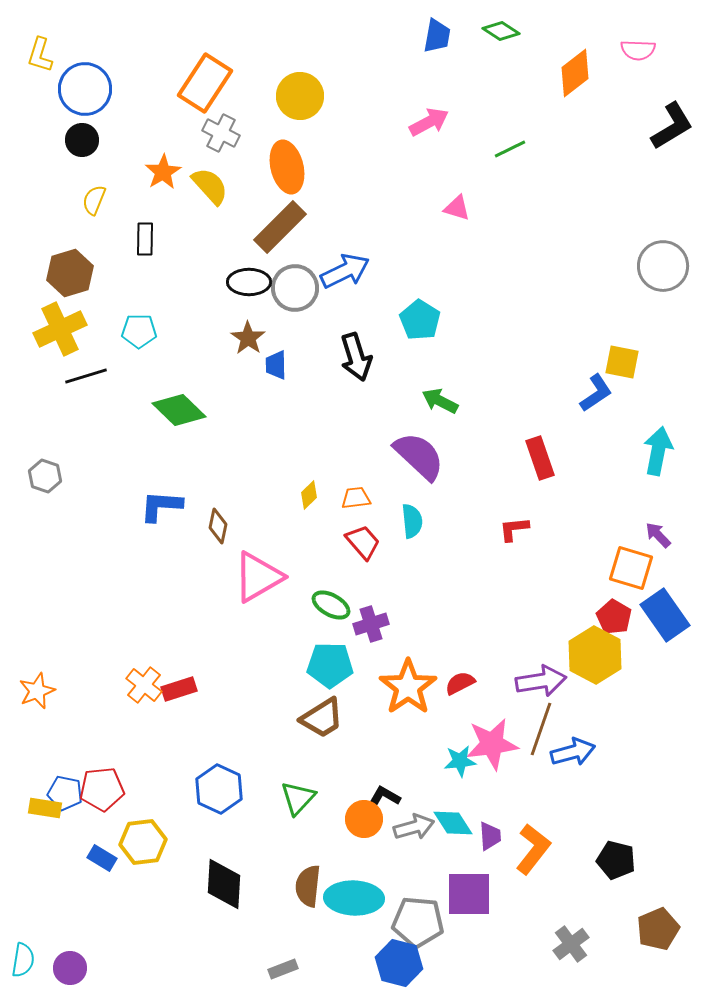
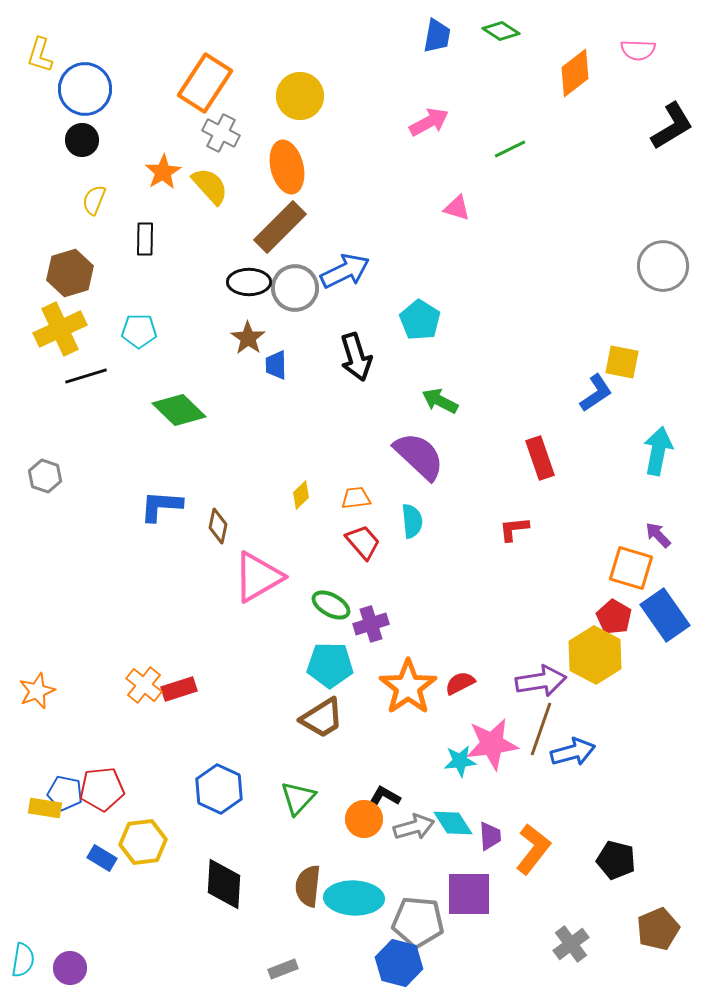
yellow diamond at (309, 495): moved 8 px left
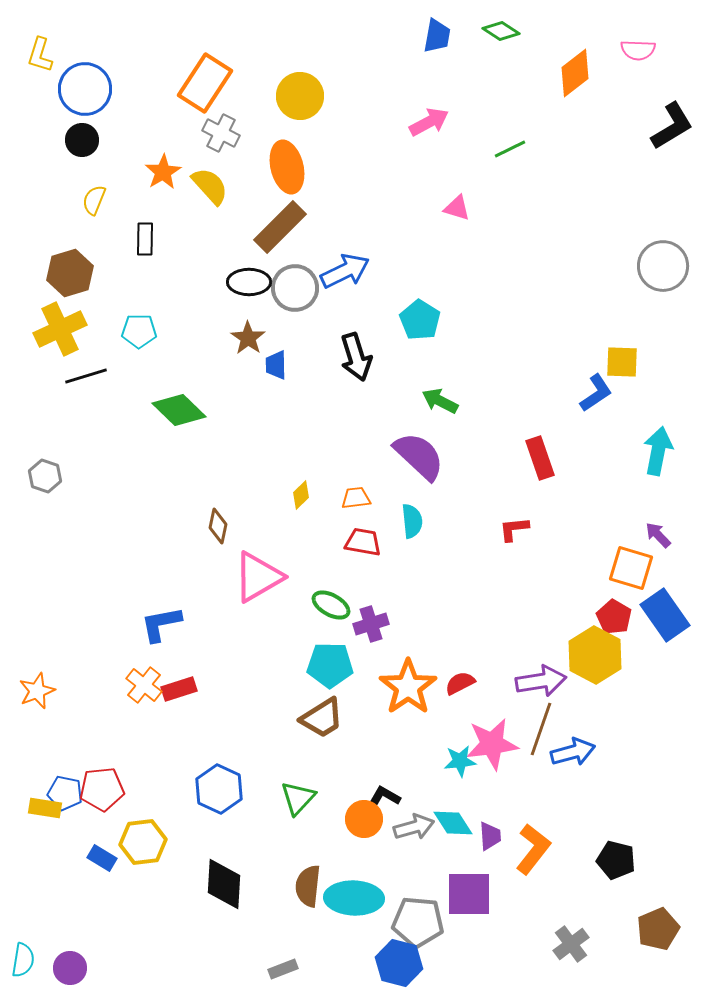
yellow square at (622, 362): rotated 9 degrees counterclockwise
blue L-shape at (161, 506): moved 118 px down; rotated 15 degrees counterclockwise
red trapezoid at (363, 542): rotated 39 degrees counterclockwise
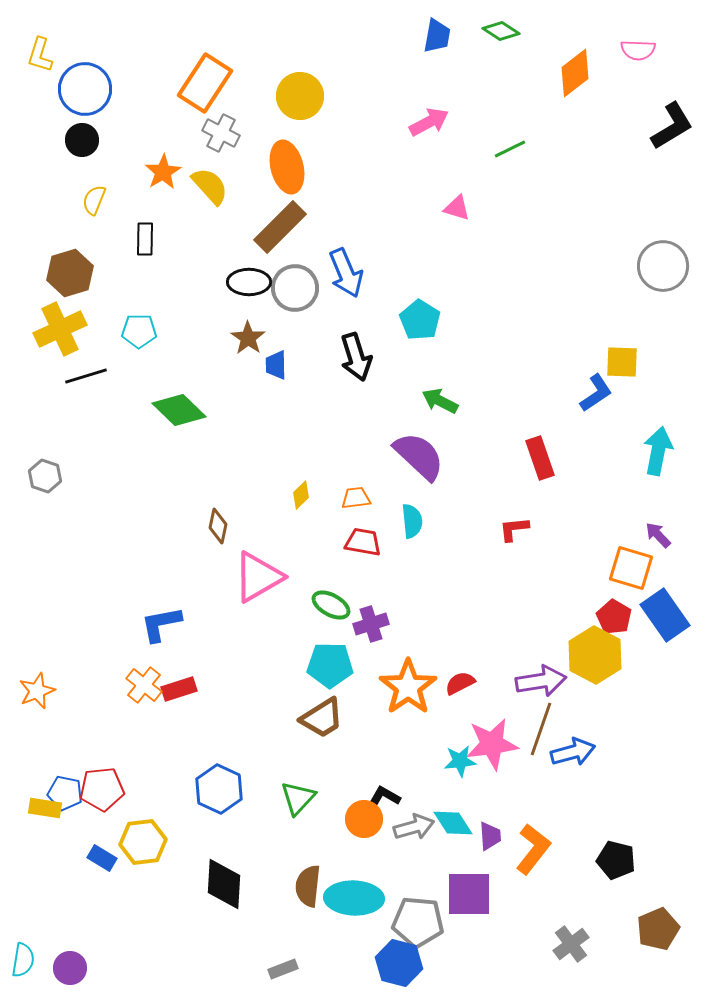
blue arrow at (345, 271): moved 1 px right, 2 px down; rotated 93 degrees clockwise
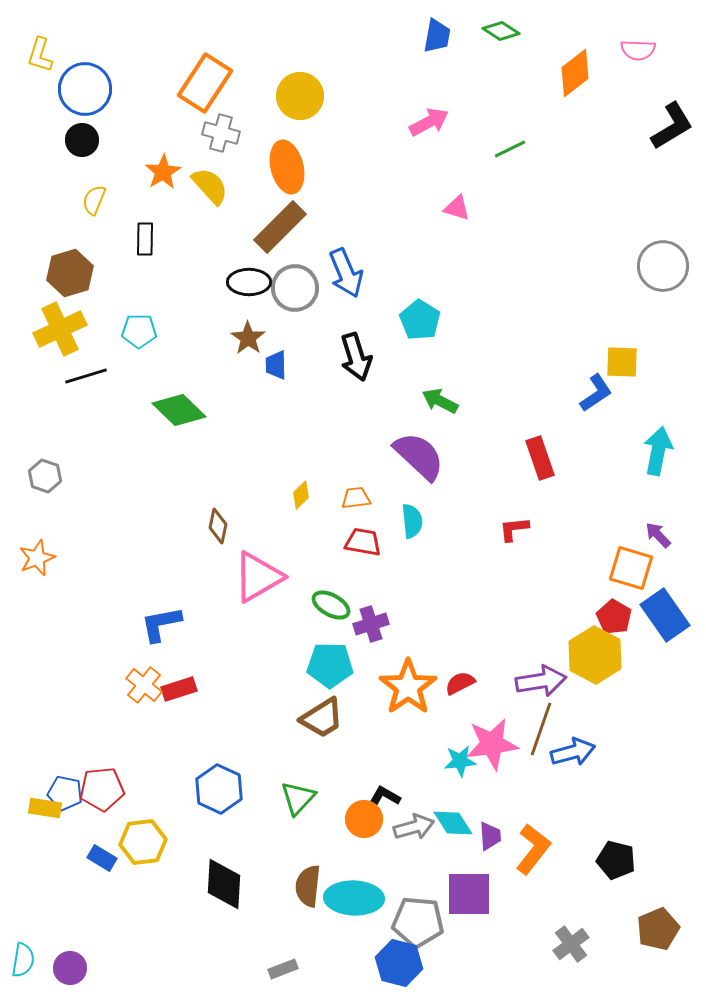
gray cross at (221, 133): rotated 12 degrees counterclockwise
orange star at (37, 691): moved 133 px up
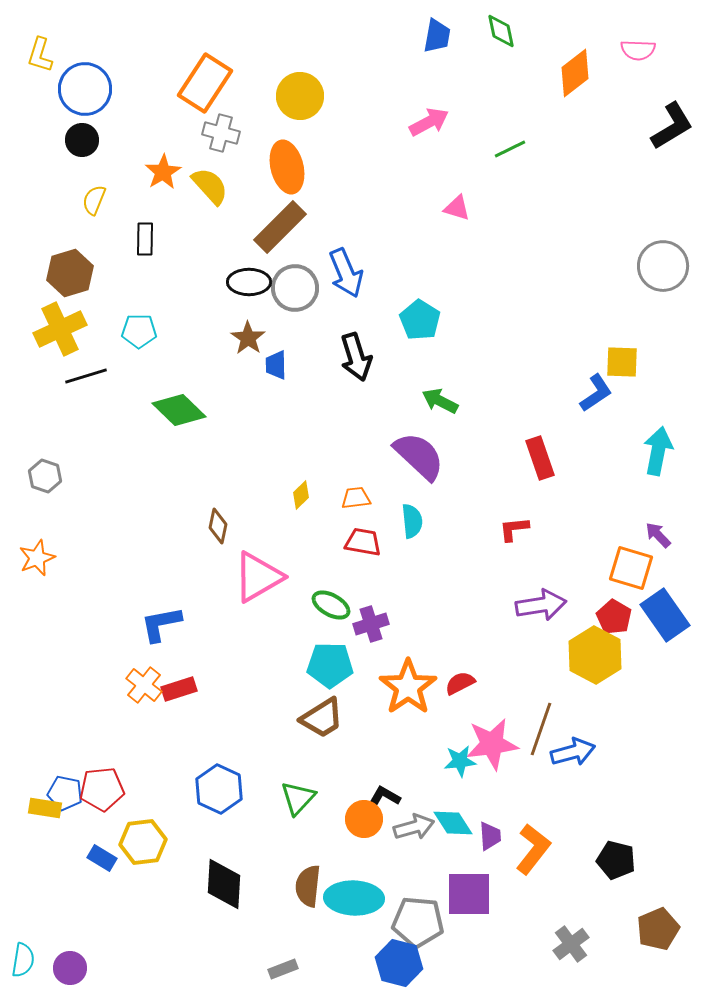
green diamond at (501, 31): rotated 45 degrees clockwise
purple arrow at (541, 681): moved 76 px up
